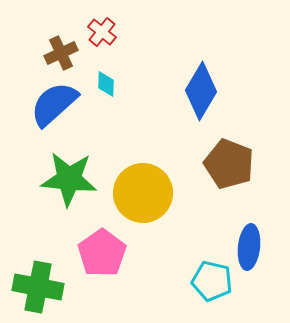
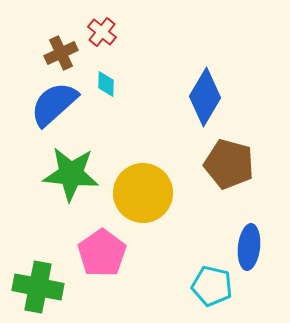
blue diamond: moved 4 px right, 6 px down
brown pentagon: rotated 6 degrees counterclockwise
green star: moved 2 px right, 5 px up
cyan pentagon: moved 5 px down
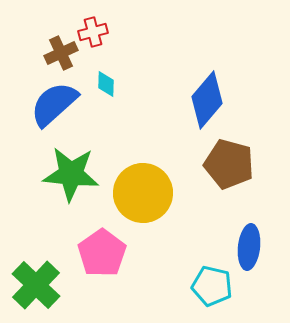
red cross: moved 9 px left; rotated 36 degrees clockwise
blue diamond: moved 2 px right, 3 px down; rotated 10 degrees clockwise
green cross: moved 2 px left, 2 px up; rotated 33 degrees clockwise
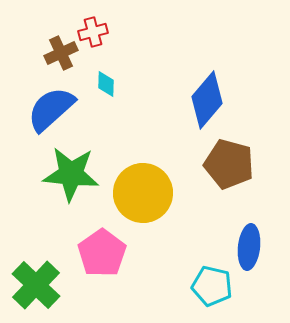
blue semicircle: moved 3 px left, 5 px down
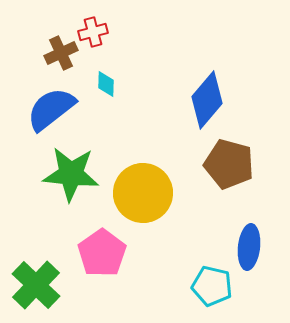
blue semicircle: rotated 4 degrees clockwise
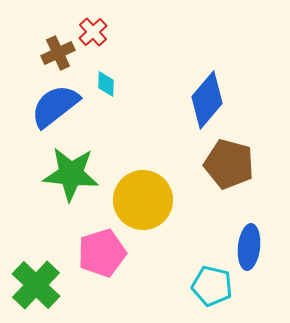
red cross: rotated 28 degrees counterclockwise
brown cross: moved 3 px left
blue semicircle: moved 4 px right, 3 px up
yellow circle: moved 7 px down
pink pentagon: rotated 18 degrees clockwise
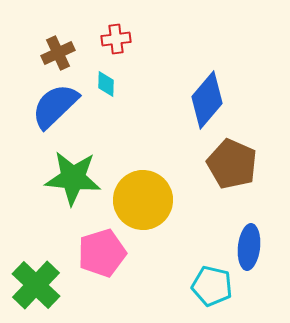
red cross: moved 23 px right, 7 px down; rotated 36 degrees clockwise
blue semicircle: rotated 6 degrees counterclockwise
brown pentagon: moved 3 px right; rotated 9 degrees clockwise
green star: moved 2 px right, 4 px down
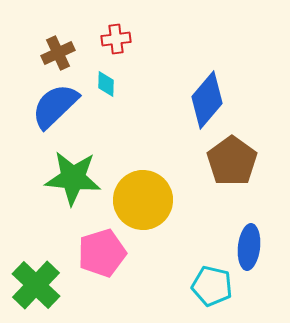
brown pentagon: moved 3 px up; rotated 12 degrees clockwise
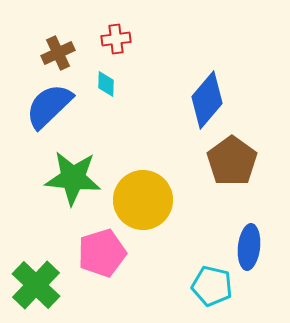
blue semicircle: moved 6 px left
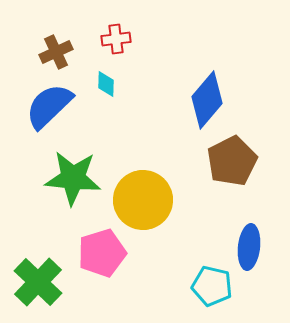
brown cross: moved 2 px left, 1 px up
brown pentagon: rotated 9 degrees clockwise
green cross: moved 2 px right, 3 px up
